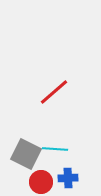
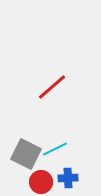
red line: moved 2 px left, 5 px up
cyan line: rotated 30 degrees counterclockwise
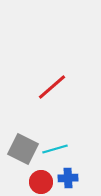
cyan line: rotated 10 degrees clockwise
gray square: moved 3 px left, 5 px up
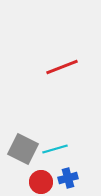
red line: moved 10 px right, 20 px up; rotated 20 degrees clockwise
blue cross: rotated 12 degrees counterclockwise
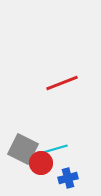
red line: moved 16 px down
red circle: moved 19 px up
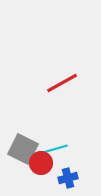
red line: rotated 8 degrees counterclockwise
